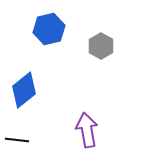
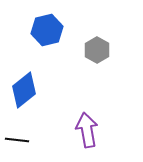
blue hexagon: moved 2 px left, 1 px down
gray hexagon: moved 4 px left, 4 px down
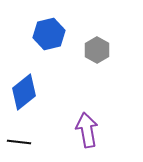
blue hexagon: moved 2 px right, 4 px down
blue diamond: moved 2 px down
black line: moved 2 px right, 2 px down
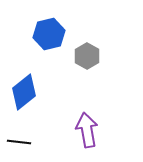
gray hexagon: moved 10 px left, 6 px down
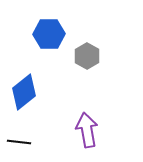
blue hexagon: rotated 12 degrees clockwise
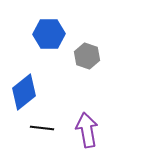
gray hexagon: rotated 10 degrees counterclockwise
black line: moved 23 px right, 14 px up
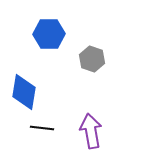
gray hexagon: moved 5 px right, 3 px down
blue diamond: rotated 42 degrees counterclockwise
purple arrow: moved 4 px right, 1 px down
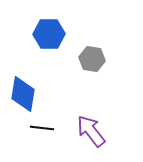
gray hexagon: rotated 10 degrees counterclockwise
blue diamond: moved 1 px left, 2 px down
purple arrow: rotated 28 degrees counterclockwise
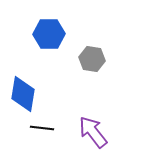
purple arrow: moved 2 px right, 1 px down
